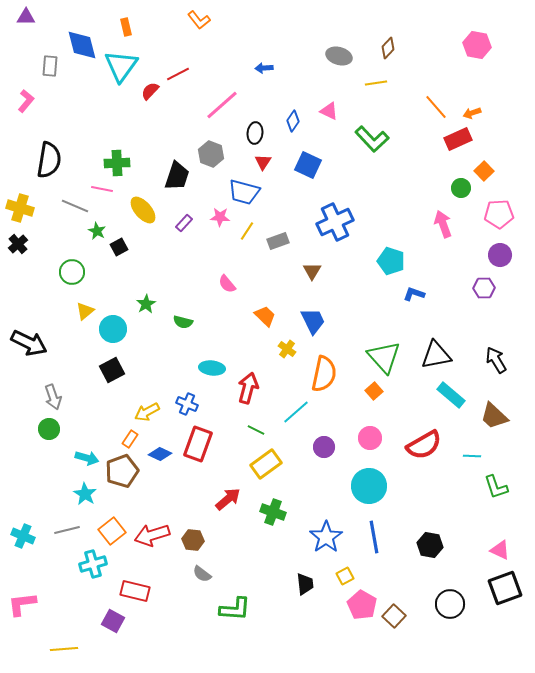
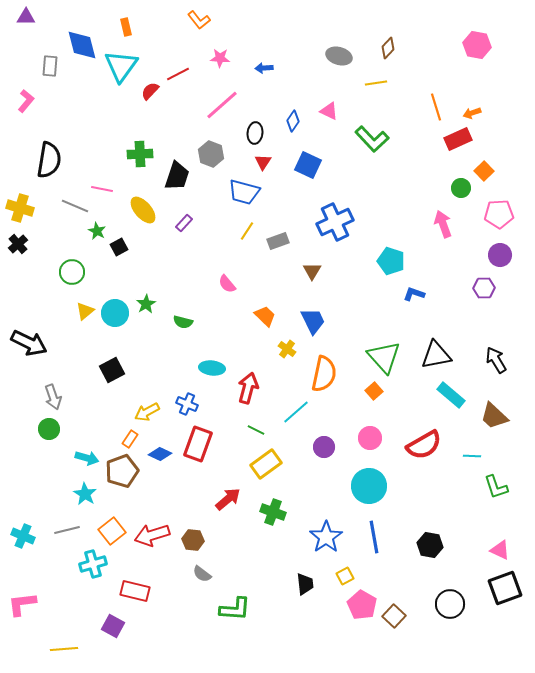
orange line at (436, 107): rotated 24 degrees clockwise
green cross at (117, 163): moved 23 px right, 9 px up
pink star at (220, 217): moved 159 px up
cyan circle at (113, 329): moved 2 px right, 16 px up
purple square at (113, 621): moved 5 px down
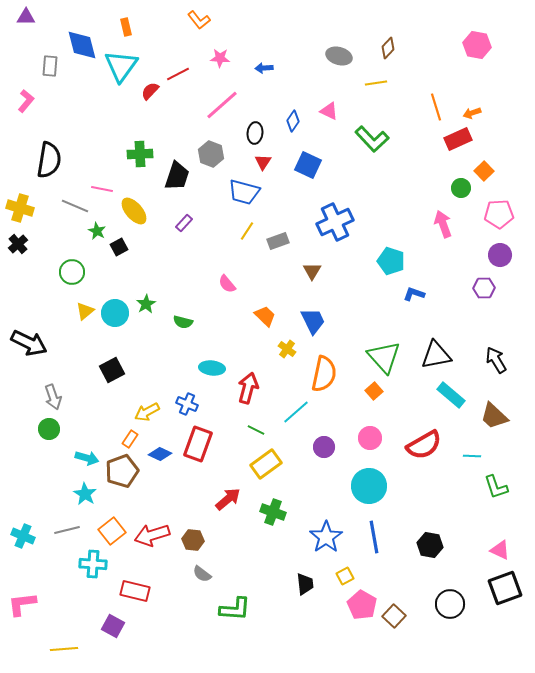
yellow ellipse at (143, 210): moved 9 px left, 1 px down
cyan cross at (93, 564): rotated 20 degrees clockwise
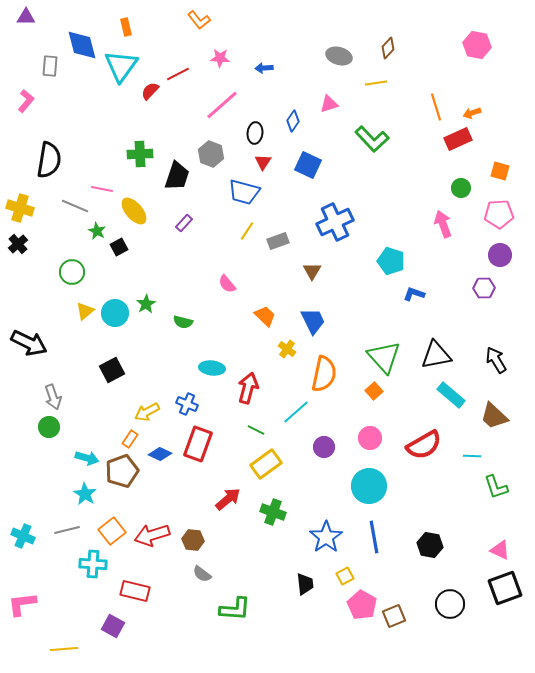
pink triangle at (329, 111): moved 7 px up; rotated 42 degrees counterclockwise
orange square at (484, 171): moved 16 px right; rotated 30 degrees counterclockwise
green circle at (49, 429): moved 2 px up
brown square at (394, 616): rotated 25 degrees clockwise
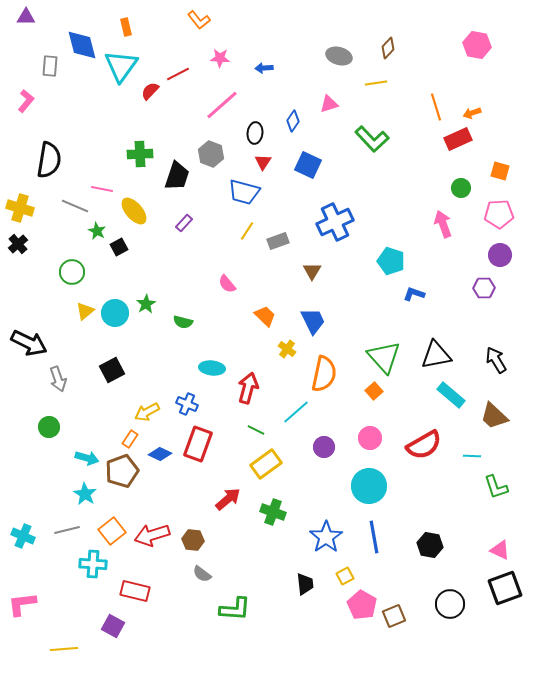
gray arrow at (53, 397): moved 5 px right, 18 px up
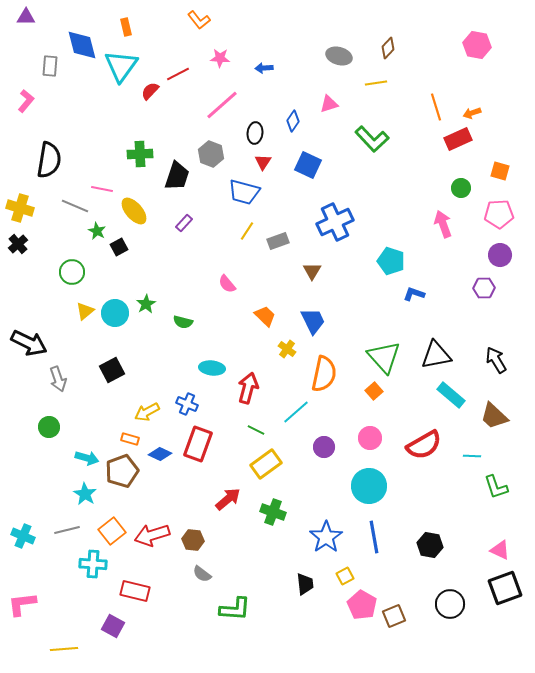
orange rectangle at (130, 439): rotated 72 degrees clockwise
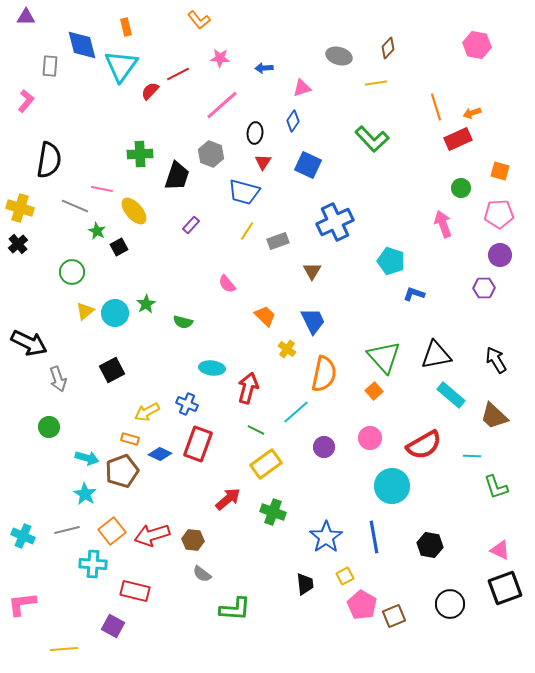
pink triangle at (329, 104): moved 27 px left, 16 px up
purple rectangle at (184, 223): moved 7 px right, 2 px down
cyan circle at (369, 486): moved 23 px right
